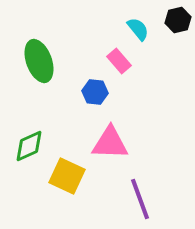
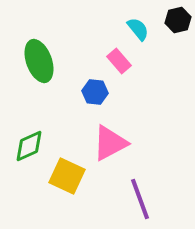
pink triangle: rotated 30 degrees counterclockwise
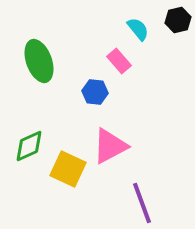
pink triangle: moved 3 px down
yellow square: moved 1 px right, 7 px up
purple line: moved 2 px right, 4 px down
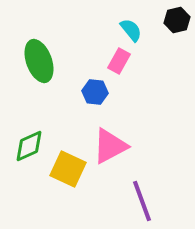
black hexagon: moved 1 px left
cyan semicircle: moved 7 px left, 1 px down
pink rectangle: rotated 70 degrees clockwise
purple line: moved 2 px up
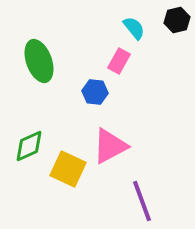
cyan semicircle: moved 3 px right, 2 px up
